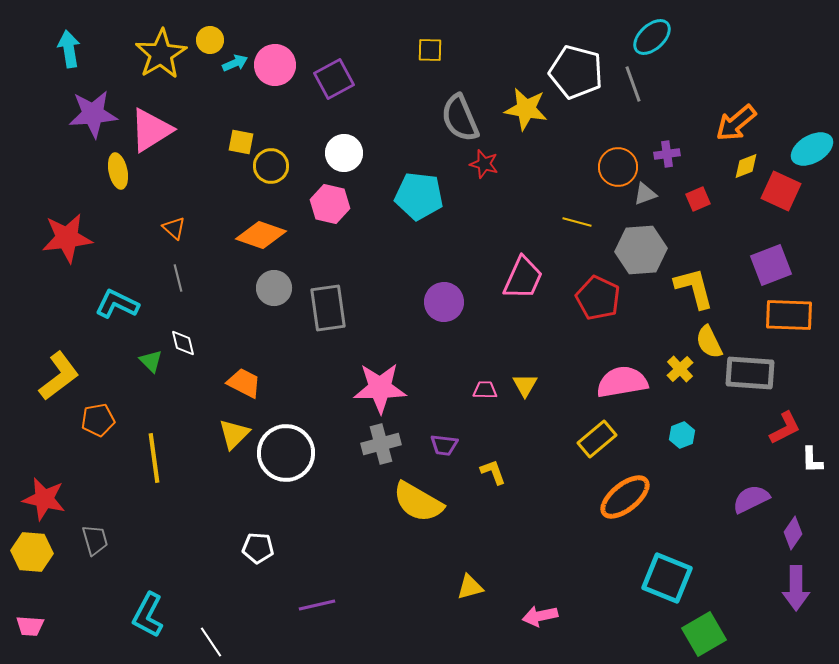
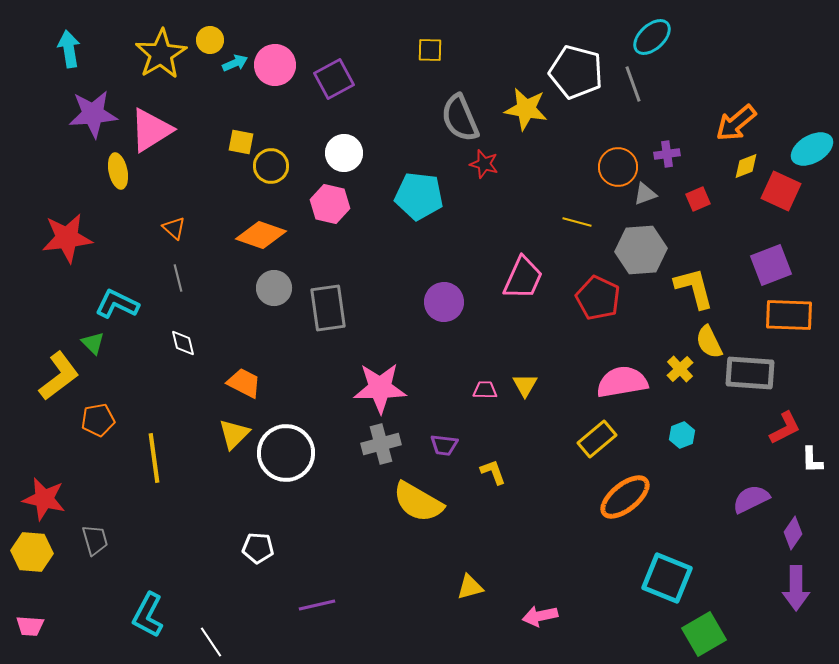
green triangle at (151, 361): moved 58 px left, 18 px up
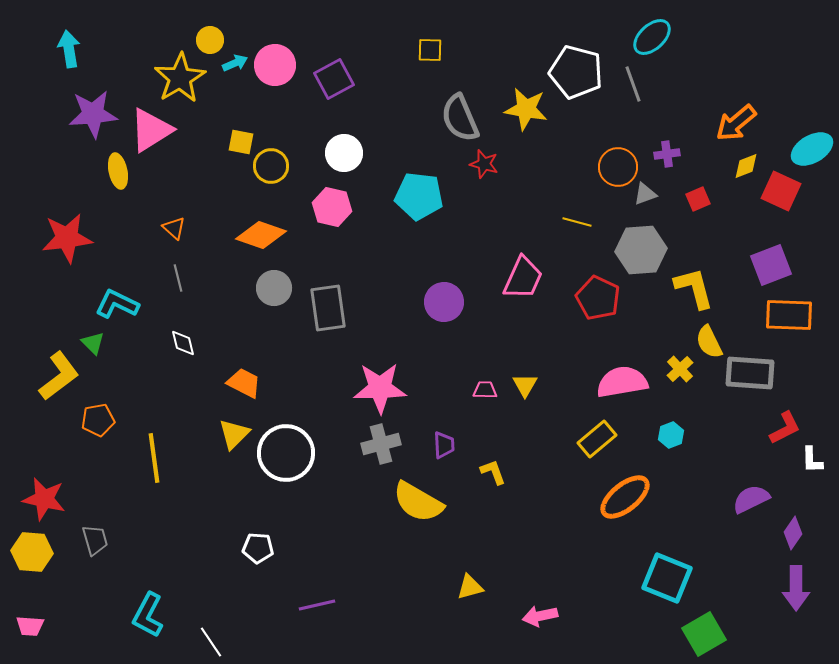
yellow star at (161, 54): moved 19 px right, 24 px down
pink hexagon at (330, 204): moved 2 px right, 3 px down
cyan hexagon at (682, 435): moved 11 px left
purple trapezoid at (444, 445): rotated 100 degrees counterclockwise
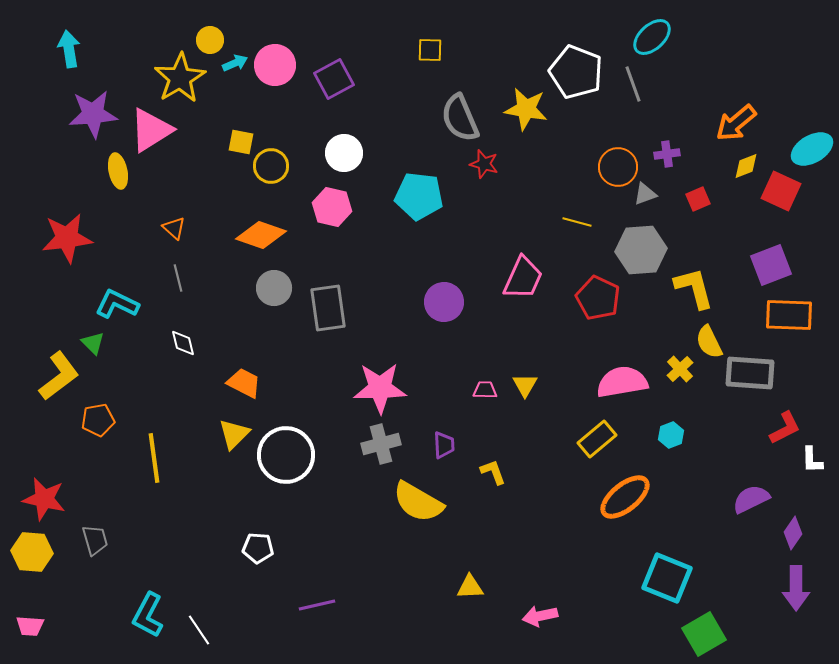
white pentagon at (576, 72): rotated 6 degrees clockwise
white circle at (286, 453): moved 2 px down
yellow triangle at (470, 587): rotated 12 degrees clockwise
white line at (211, 642): moved 12 px left, 12 px up
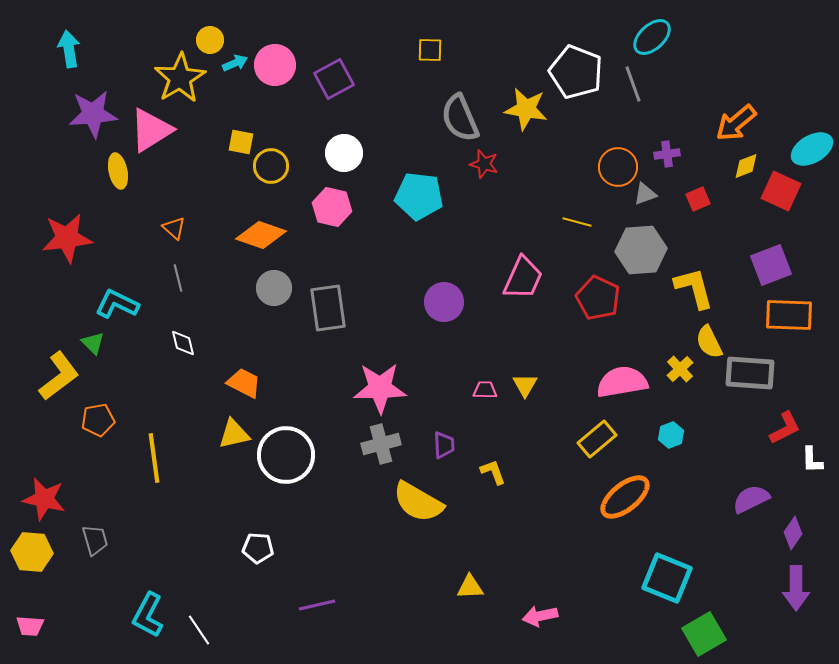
yellow triangle at (234, 434): rotated 32 degrees clockwise
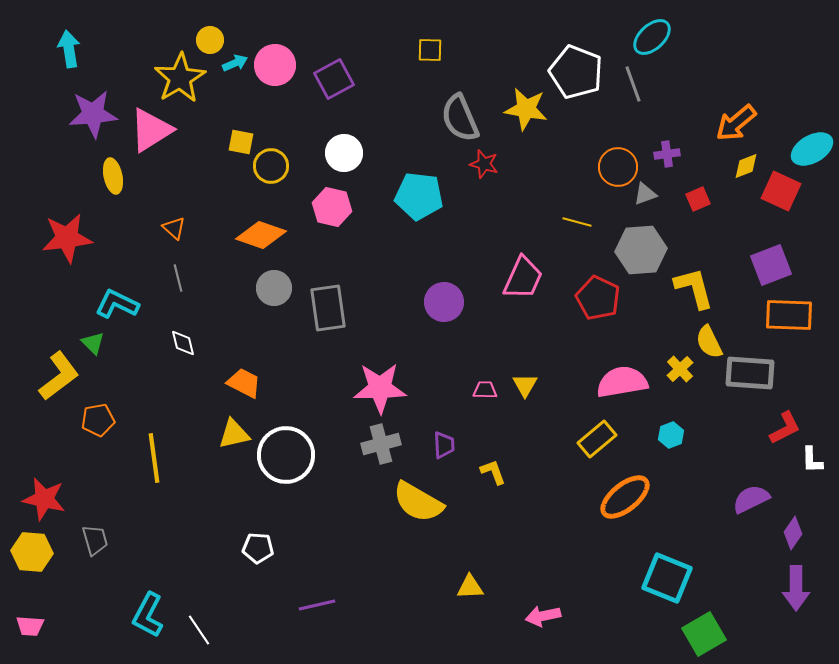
yellow ellipse at (118, 171): moved 5 px left, 5 px down
pink arrow at (540, 616): moved 3 px right
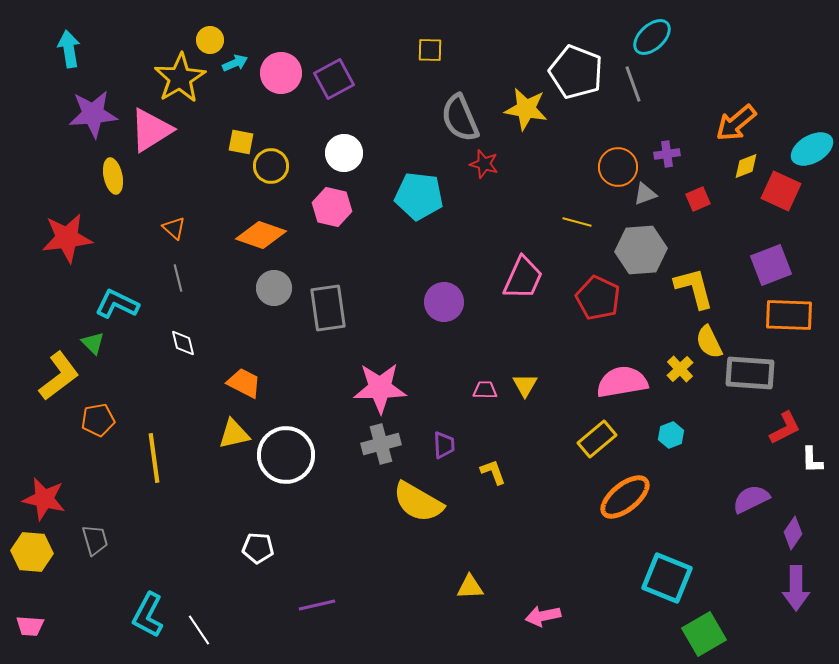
pink circle at (275, 65): moved 6 px right, 8 px down
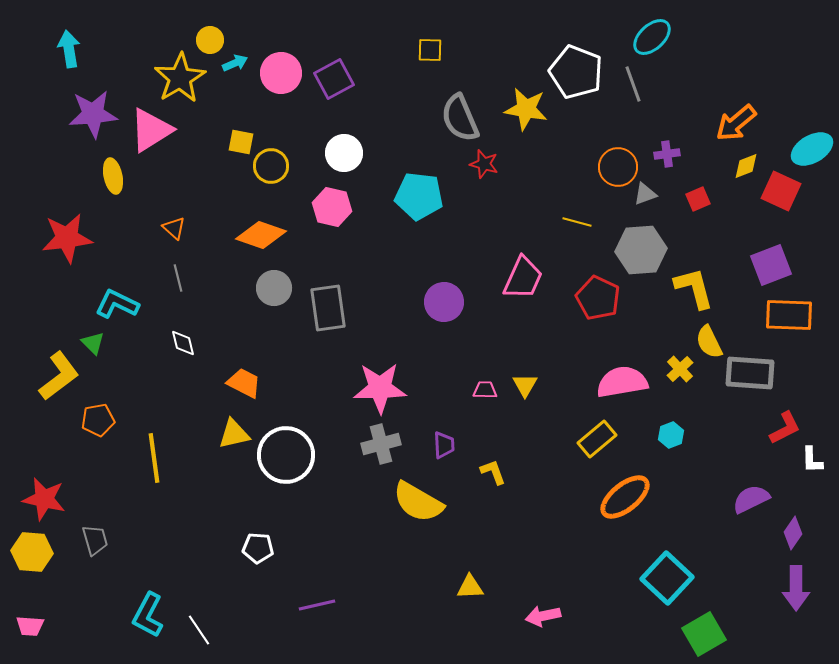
cyan square at (667, 578): rotated 21 degrees clockwise
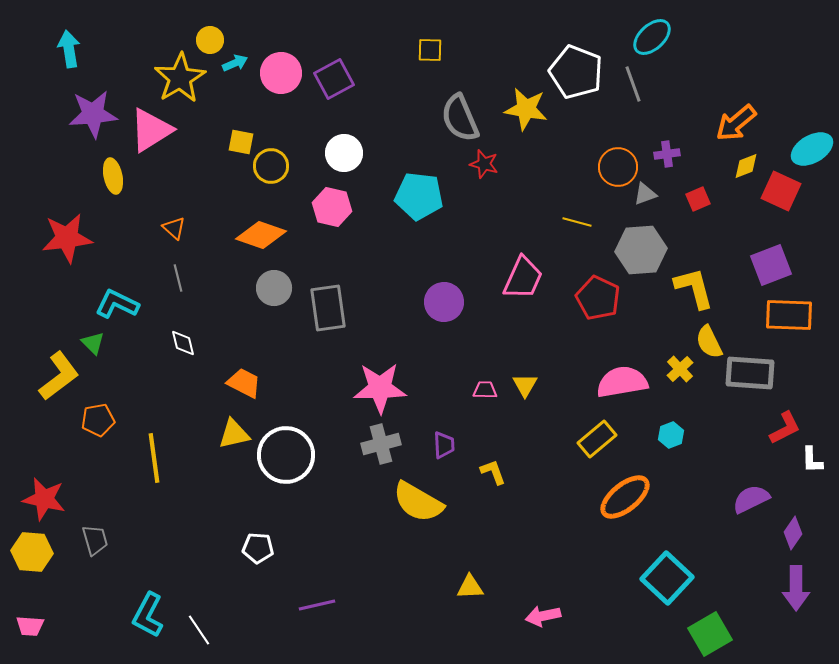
green square at (704, 634): moved 6 px right
